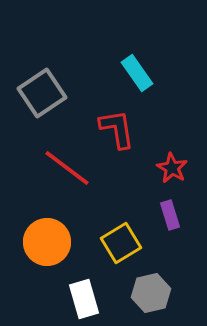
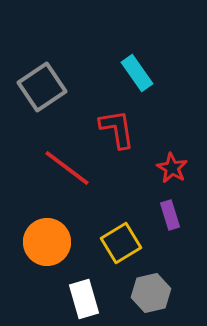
gray square: moved 6 px up
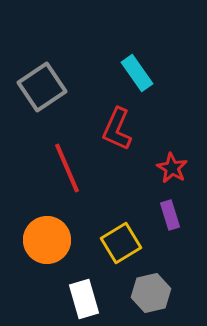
red L-shape: rotated 147 degrees counterclockwise
red line: rotated 30 degrees clockwise
orange circle: moved 2 px up
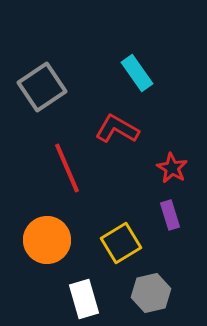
red L-shape: rotated 96 degrees clockwise
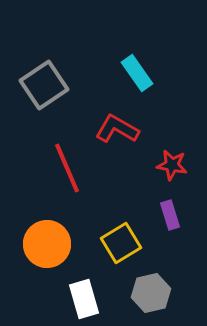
gray square: moved 2 px right, 2 px up
red star: moved 3 px up; rotated 20 degrees counterclockwise
orange circle: moved 4 px down
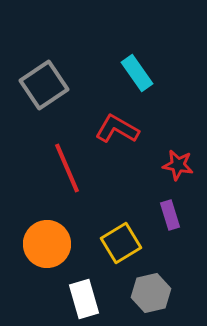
red star: moved 6 px right
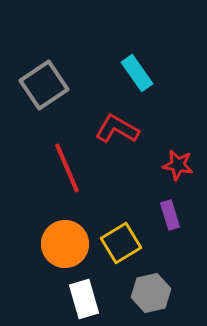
orange circle: moved 18 px right
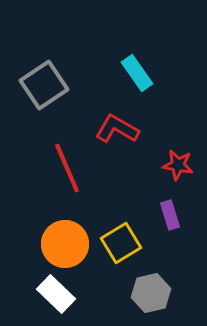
white rectangle: moved 28 px left, 5 px up; rotated 30 degrees counterclockwise
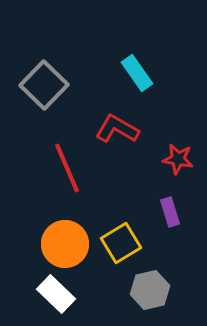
gray square: rotated 12 degrees counterclockwise
red star: moved 6 px up
purple rectangle: moved 3 px up
gray hexagon: moved 1 px left, 3 px up
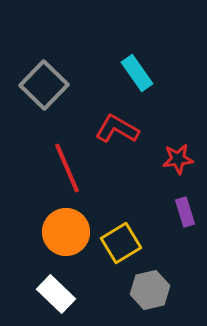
red star: rotated 16 degrees counterclockwise
purple rectangle: moved 15 px right
orange circle: moved 1 px right, 12 px up
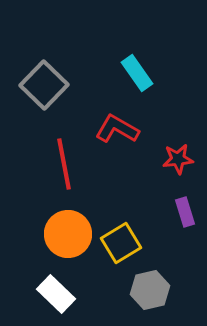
red line: moved 3 px left, 4 px up; rotated 12 degrees clockwise
orange circle: moved 2 px right, 2 px down
